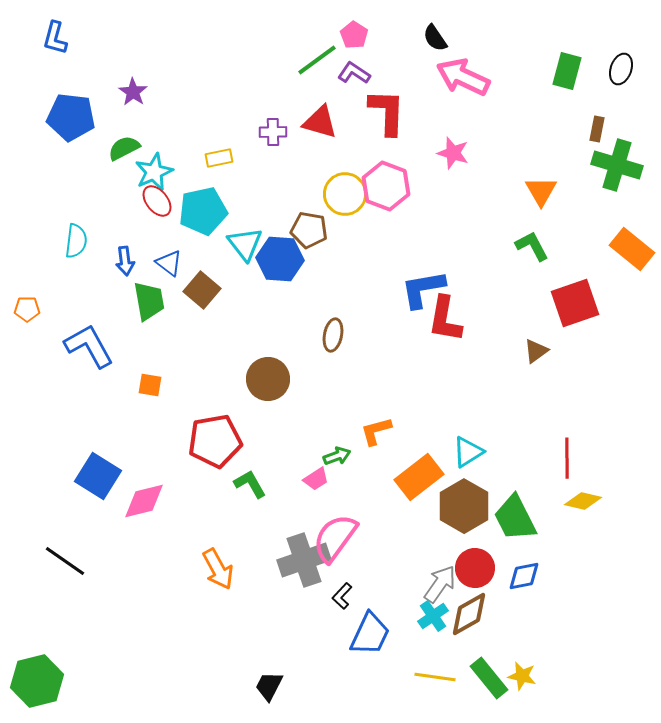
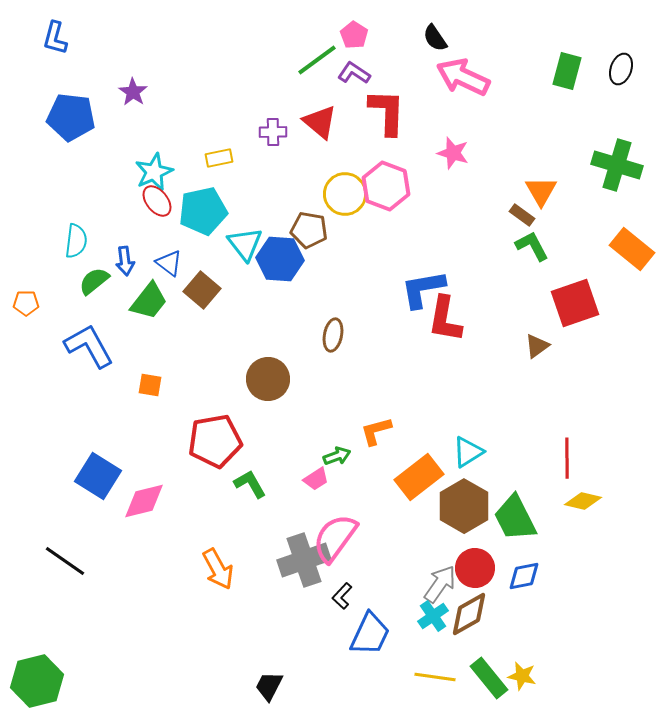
red triangle at (320, 122): rotated 24 degrees clockwise
brown rectangle at (597, 129): moved 75 px left, 86 px down; rotated 65 degrees counterclockwise
green semicircle at (124, 148): moved 30 px left, 133 px down; rotated 12 degrees counterclockwise
green trapezoid at (149, 301): rotated 48 degrees clockwise
orange pentagon at (27, 309): moved 1 px left, 6 px up
brown triangle at (536, 351): moved 1 px right, 5 px up
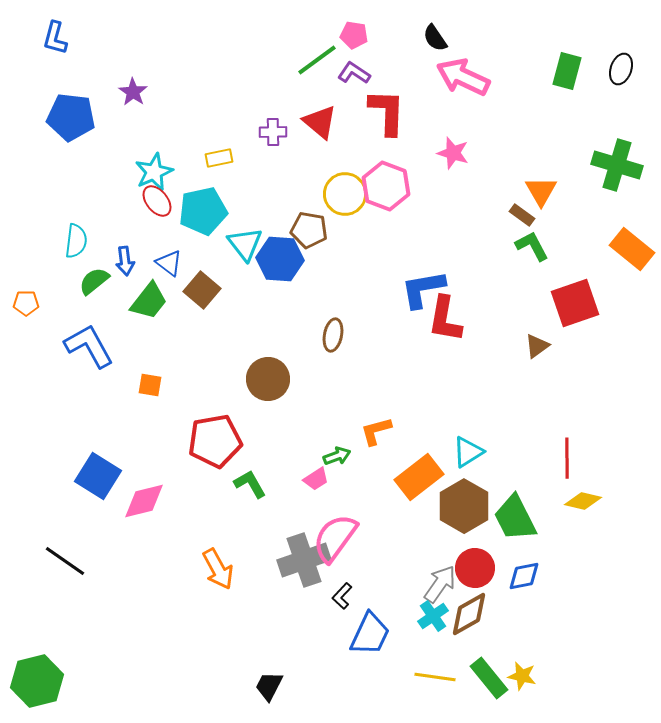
pink pentagon at (354, 35): rotated 24 degrees counterclockwise
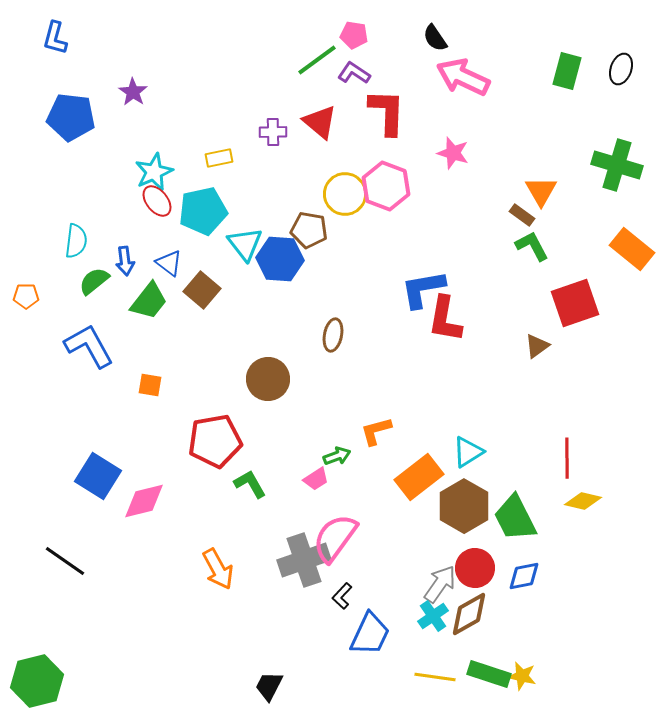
orange pentagon at (26, 303): moved 7 px up
green rectangle at (489, 678): moved 4 px up; rotated 33 degrees counterclockwise
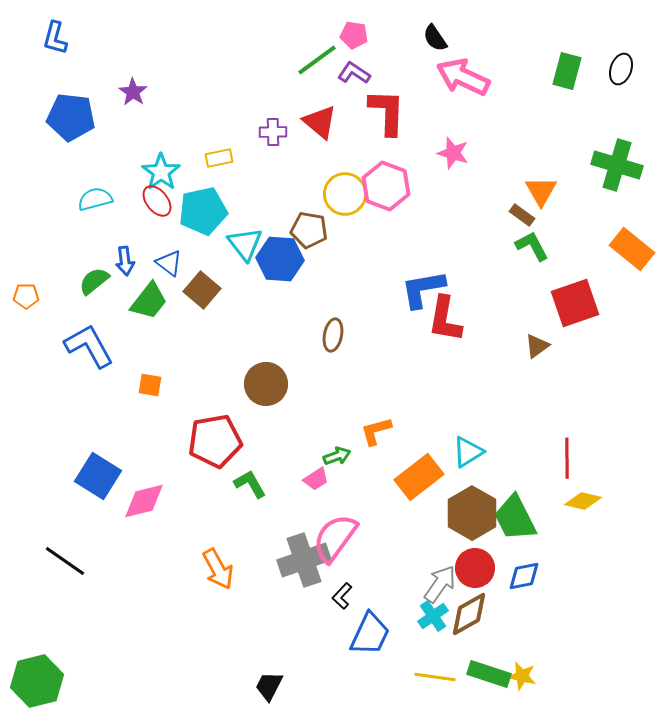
cyan star at (154, 172): moved 7 px right; rotated 12 degrees counterclockwise
cyan semicircle at (76, 241): moved 19 px right, 42 px up; rotated 112 degrees counterclockwise
brown circle at (268, 379): moved 2 px left, 5 px down
brown hexagon at (464, 506): moved 8 px right, 7 px down
